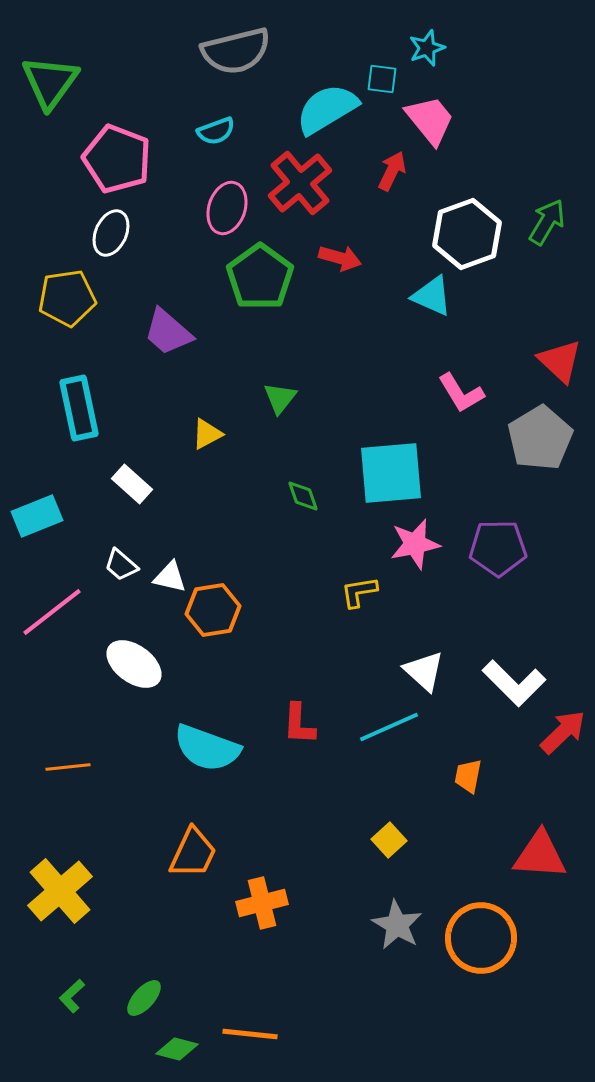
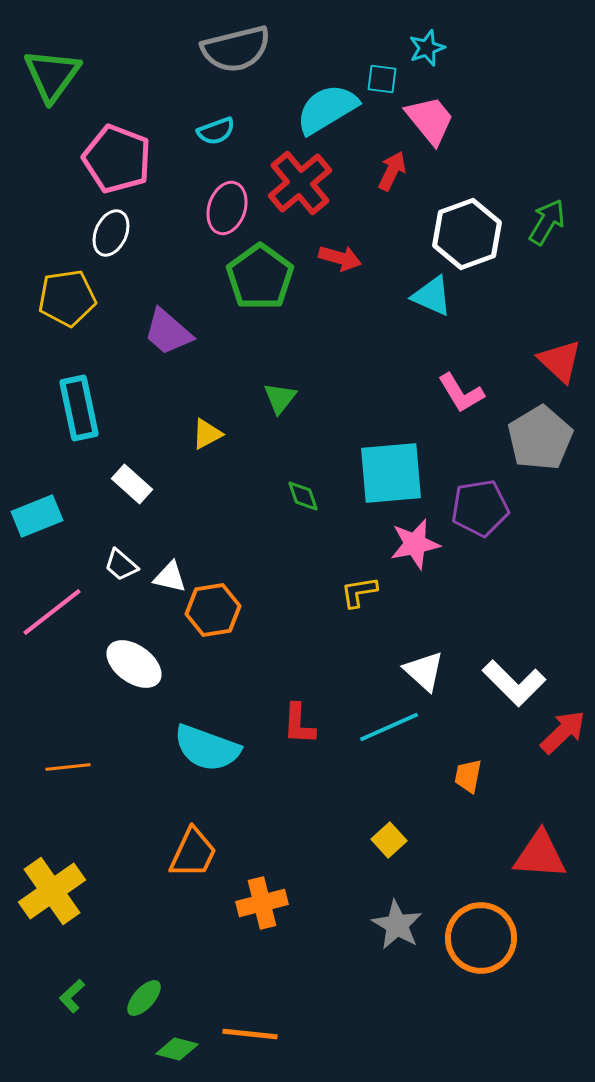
gray semicircle at (236, 51): moved 2 px up
green triangle at (50, 82): moved 2 px right, 7 px up
purple pentagon at (498, 548): moved 18 px left, 40 px up; rotated 8 degrees counterclockwise
yellow cross at (60, 891): moved 8 px left; rotated 6 degrees clockwise
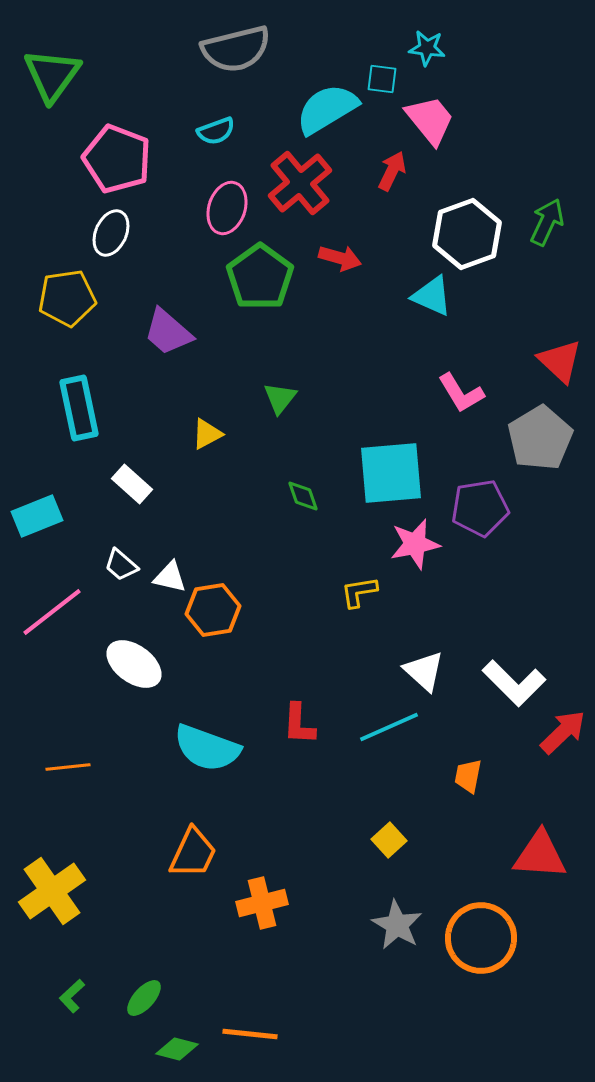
cyan star at (427, 48): rotated 27 degrees clockwise
green arrow at (547, 222): rotated 6 degrees counterclockwise
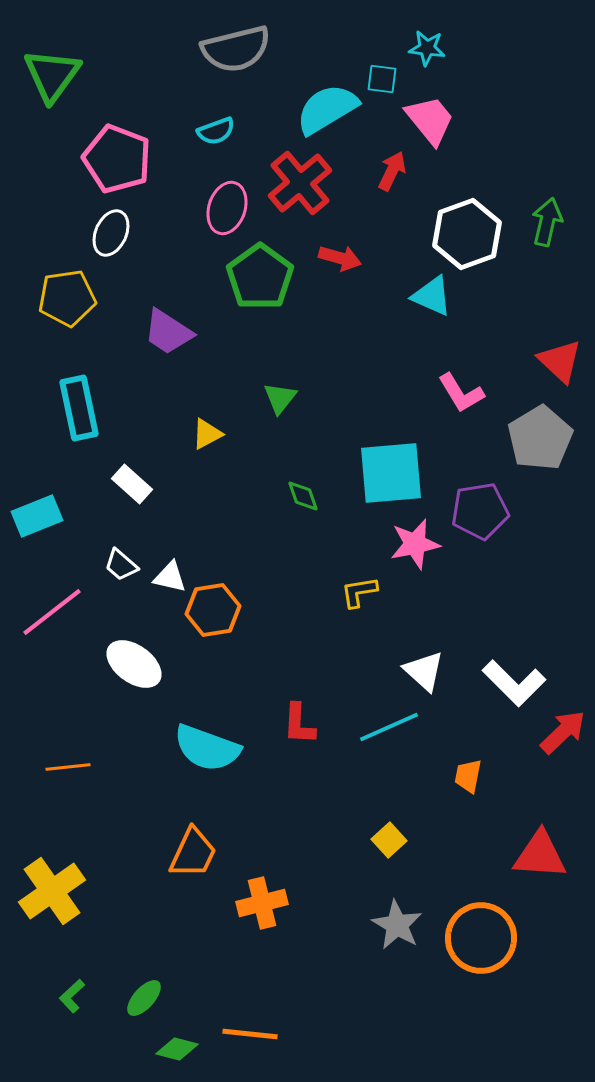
green arrow at (547, 222): rotated 12 degrees counterclockwise
purple trapezoid at (168, 332): rotated 8 degrees counterclockwise
purple pentagon at (480, 508): moved 3 px down
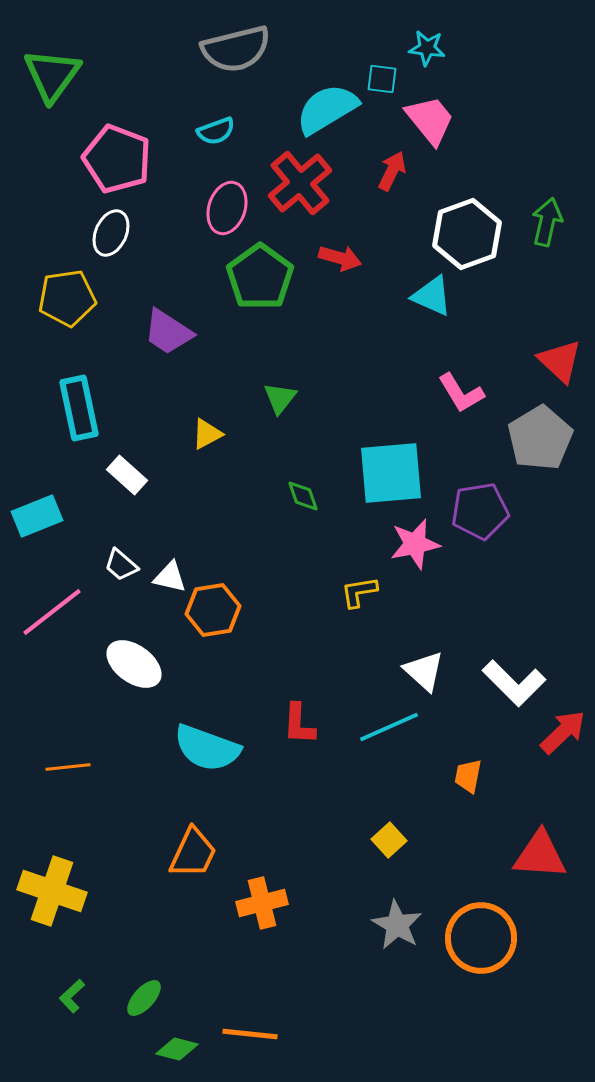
white rectangle at (132, 484): moved 5 px left, 9 px up
yellow cross at (52, 891): rotated 36 degrees counterclockwise
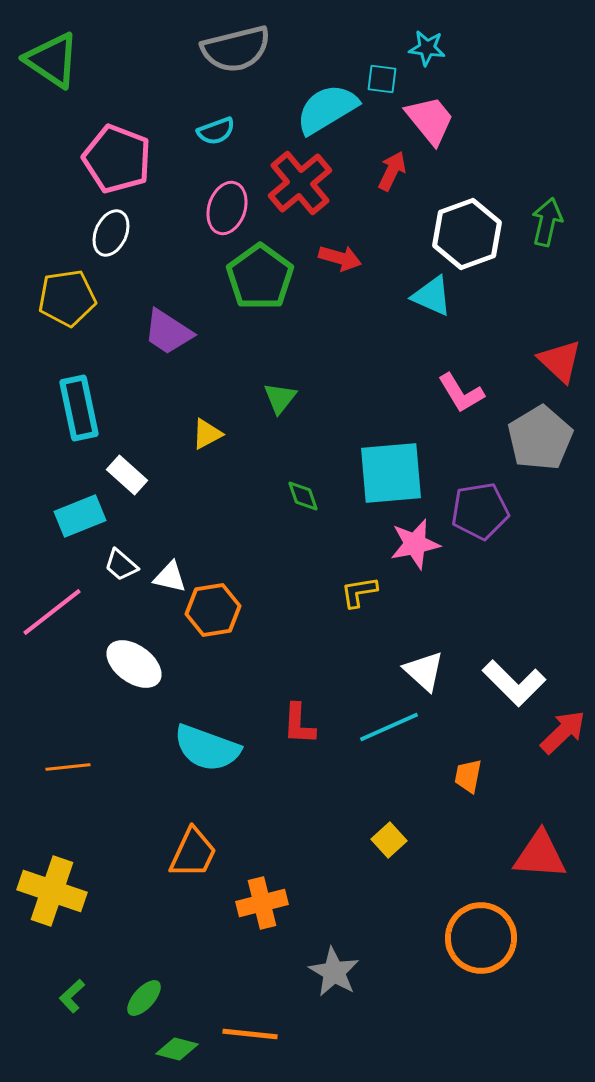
green triangle at (52, 75): moved 15 px up; rotated 32 degrees counterclockwise
cyan rectangle at (37, 516): moved 43 px right
gray star at (397, 925): moved 63 px left, 47 px down
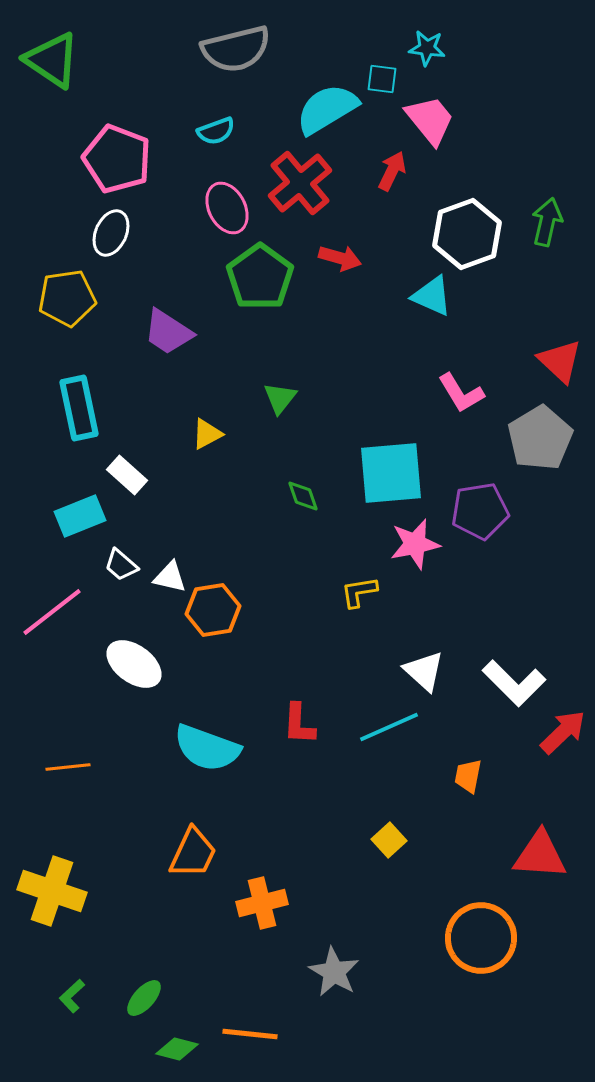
pink ellipse at (227, 208): rotated 45 degrees counterclockwise
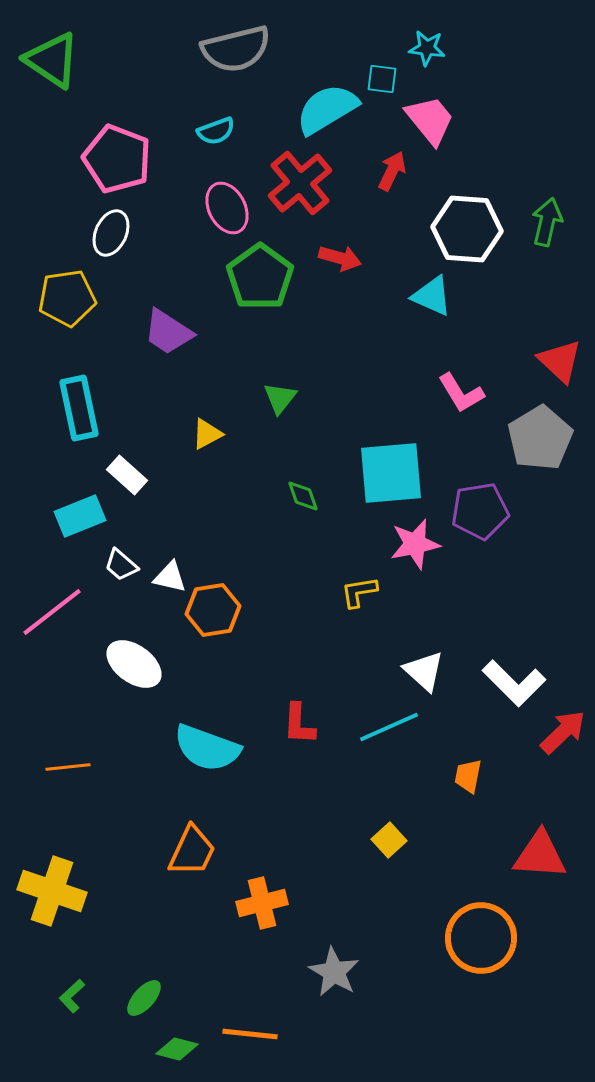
white hexagon at (467, 234): moved 5 px up; rotated 24 degrees clockwise
orange trapezoid at (193, 853): moved 1 px left, 2 px up
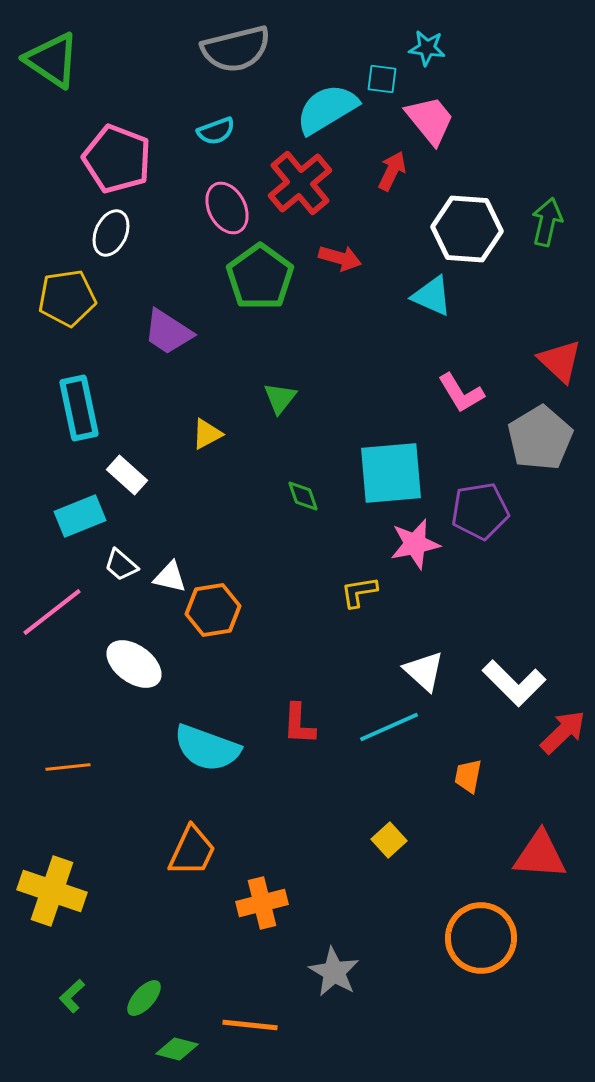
orange line at (250, 1034): moved 9 px up
